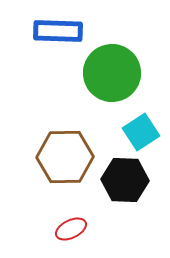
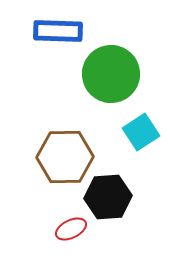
green circle: moved 1 px left, 1 px down
black hexagon: moved 17 px left, 17 px down; rotated 6 degrees counterclockwise
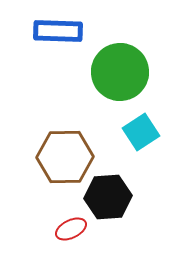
green circle: moved 9 px right, 2 px up
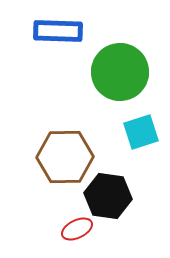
cyan square: rotated 15 degrees clockwise
black hexagon: moved 1 px up; rotated 12 degrees clockwise
red ellipse: moved 6 px right
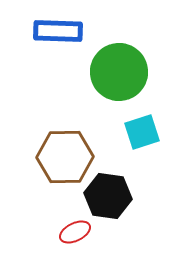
green circle: moved 1 px left
cyan square: moved 1 px right
red ellipse: moved 2 px left, 3 px down
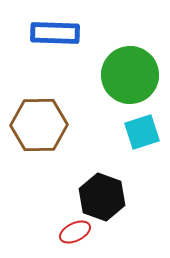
blue rectangle: moved 3 px left, 2 px down
green circle: moved 11 px right, 3 px down
brown hexagon: moved 26 px left, 32 px up
black hexagon: moved 6 px left, 1 px down; rotated 12 degrees clockwise
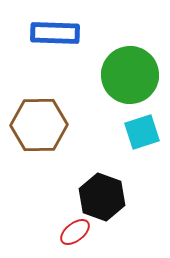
red ellipse: rotated 12 degrees counterclockwise
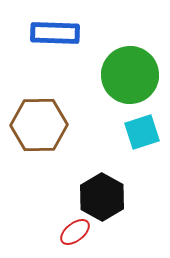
black hexagon: rotated 9 degrees clockwise
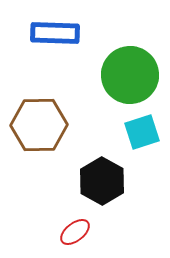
black hexagon: moved 16 px up
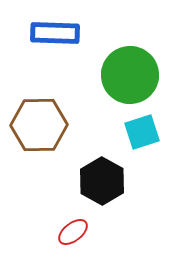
red ellipse: moved 2 px left
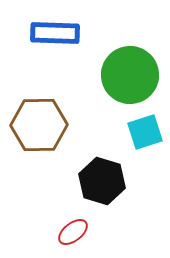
cyan square: moved 3 px right
black hexagon: rotated 12 degrees counterclockwise
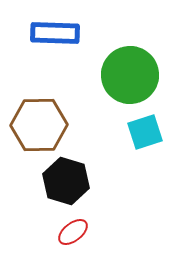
black hexagon: moved 36 px left
